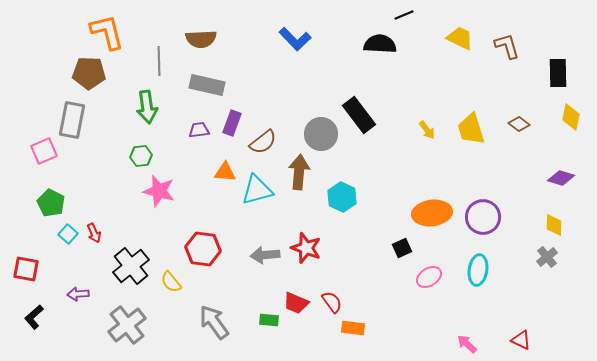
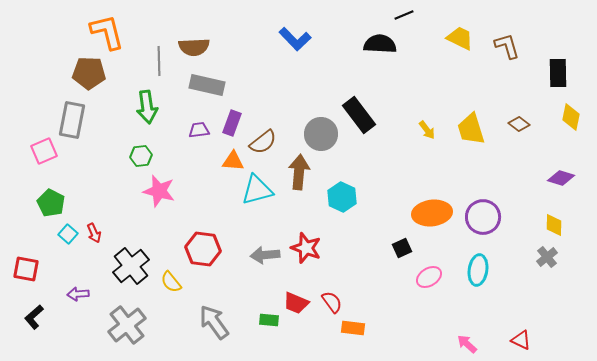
brown semicircle at (201, 39): moved 7 px left, 8 px down
orange triangle at (225, 172): moved 8 px right, 11 px up
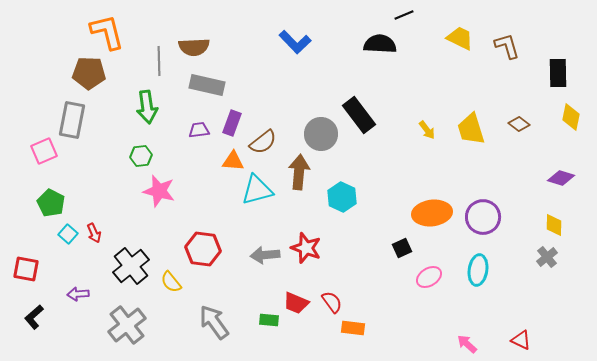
blue L-shape at (295, 39): moved 3 px down
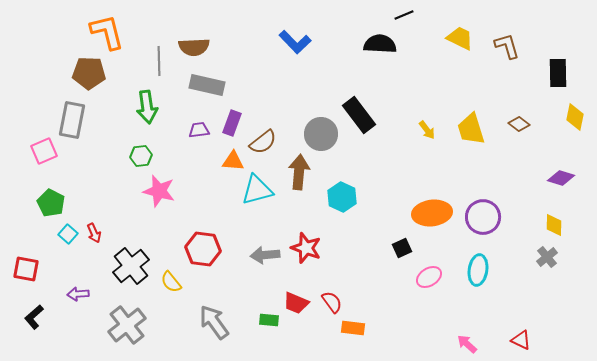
yellow diamond at (571, 117): moved 4 px right
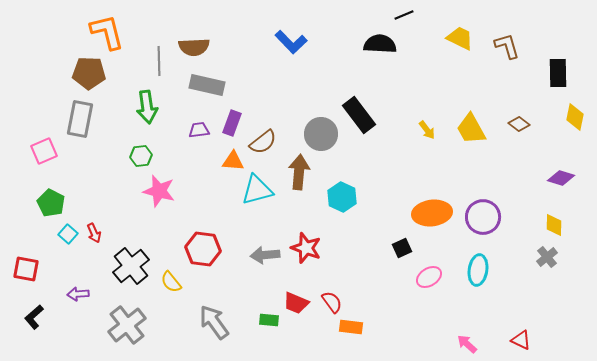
blue L-shape at (295, 42): moved 4 px left
gray rectangle at (72, 120): moved 8 px right, 1 px up
yellow trapezoid at (471, 129): rotated 12 degrees counterclockwise
orange rectangle at (353, 328): moved 2 px left, 1 px up
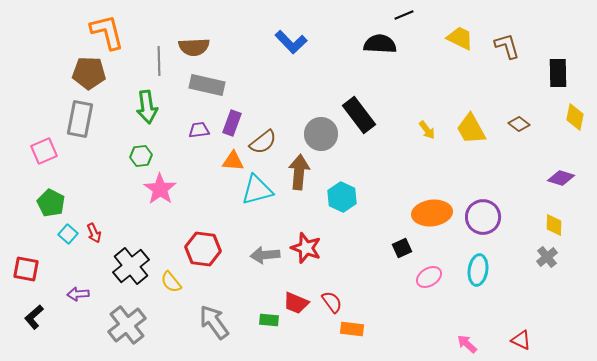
pink star at (159, 191): moved 1 px right, 2 px up; rotated 20 degrees clockwise
orange rectangle at (351, 327): moved 1 px right, 2 px down
